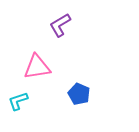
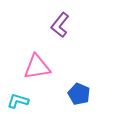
purple L-shape: rotated 20 degrees counterclockwise
cyan L-shape: rotated 35 degrees clockwise
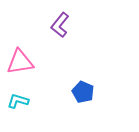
pink triangle: moved 17 px left, 5 px up
blue pentagon: moved 4 px right, 2 px up
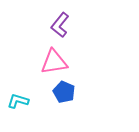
pink triangle: moved 34 px right
blue pentagon: moved 19 px left
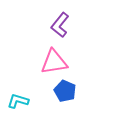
blue pentagon: moved 1 px right, 1 px up
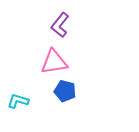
blue pentagon: rotated 10 degrees counterclockwise
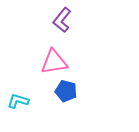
purple L-shape: moved 2 px right, 5 px up
blue pentagon: moved 1 px right
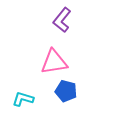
cyan L-shape: moved 5 px right, 2 px up
